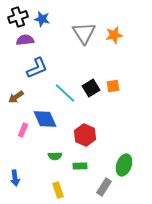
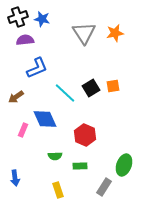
orange star: moved 1 px right, 2 px up
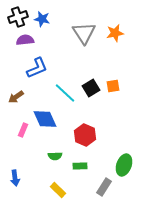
yellow rectangle: rotated 28 degrees counterclockwise
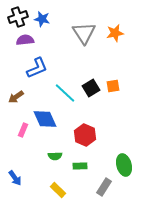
green ellipse: rotated 35 degrees counterclockwise
blue arrow: rotated 28 degrees counterclockwise
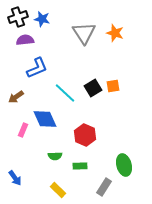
orange star: rotated 30 degrees clockwise
black square: moved 2 px right
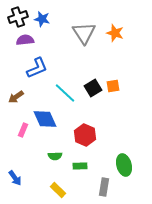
gray rectangle: rotated 24 degrees counterclockwise
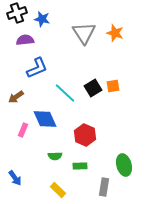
black cross: moved 1 px left, 4 px up
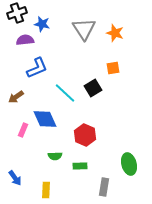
blue star: moved 5 px down
gray triangle: moved 4 px up
orange square: moved 18 px up
green ellipse: moved 5 px right, 1 px up
yellow rectangle: moved 12 px left; rotated 49 degrees clockwise
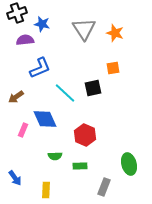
blue L-shape: moved 3 px right
black square: rotated 18 degrees clockwise
gray rectangle: rotated 12 degrees clockwise
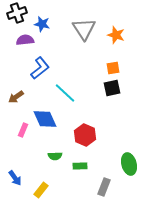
orange star: moved 1 px right, 2 px down
blue L-shape: rotated 15 degrees counterclockwise
black square: moved 19 px right
yellow rectangle: moved 5 px left; rotated 35 degrees clockwise
